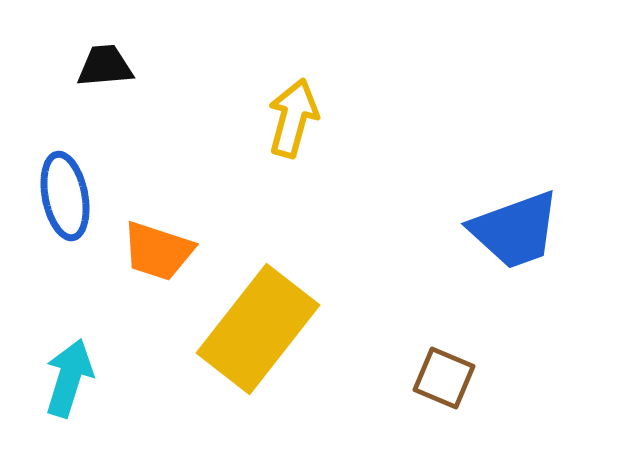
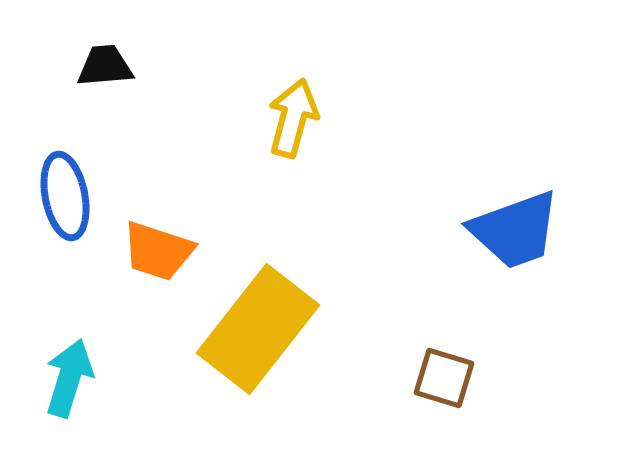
brown square: rotated 6 degrees counterclockwise
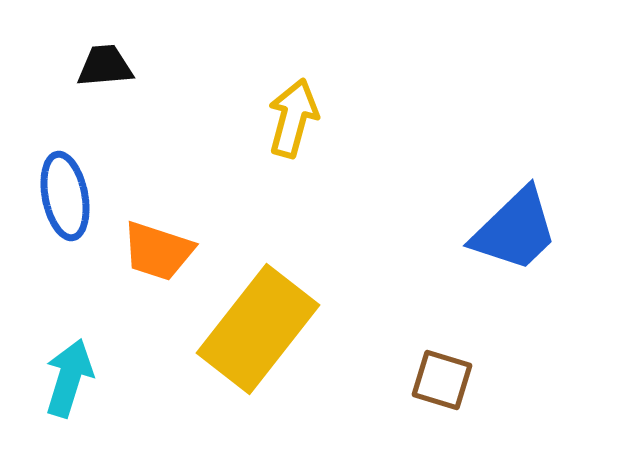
blue trapezoid: rotated 24 degrees counterclockwise
brown square: moved 2 px left, 2 px down
